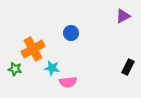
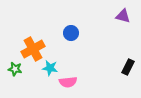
purple triangle: rotated 42 degrees clockwise
cyan star: moved 2 px left
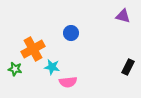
cyan star: moved 2 px right, 1 px up
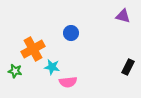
green star: moved 2 px down
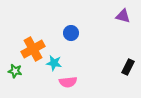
cyan star: moved 2 px right, 4 px up
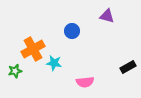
purple triangle: moved 16 px left
blue circle: moved 1 px right, 2 px up
black rectangle: rotated 35 degrees clockwise
green star: rotated 24 degrees counterclockwise
pink semicircle: moved 17 px right
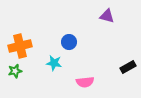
blue circle: moved 3 px left, 11 px down
orange cross: moved 13 px left, 3 px up; rotated 15 degrees clockwise
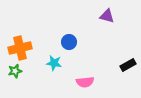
orange cross: moved 2 px down
black rectangle: moved 2 px up
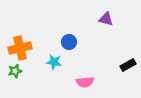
purple triangle: moved 1 px left, 3 px down
cyan star: moved 1 px up
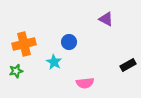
purple triangle: rotated 14 degrees clockwise
orange cross: moved 4 px right, 4 px up
cyan star: rotated 21 degrees clockwise
green star: moved 1 px right
pink semicircle: moved 1 px down
